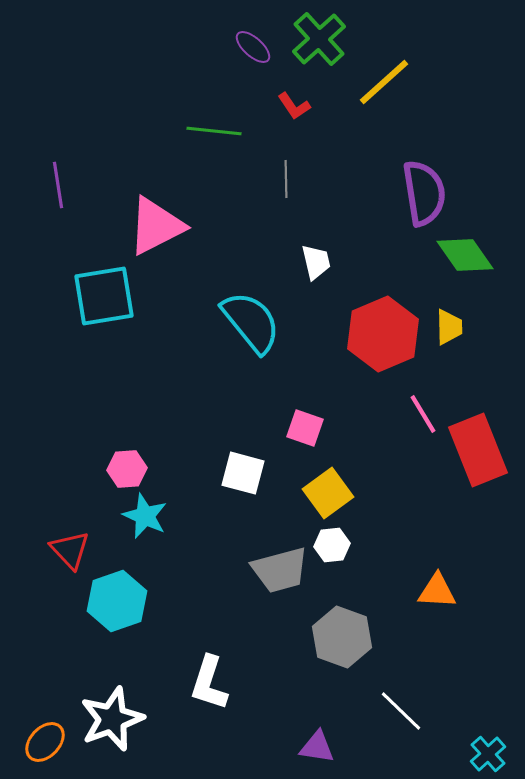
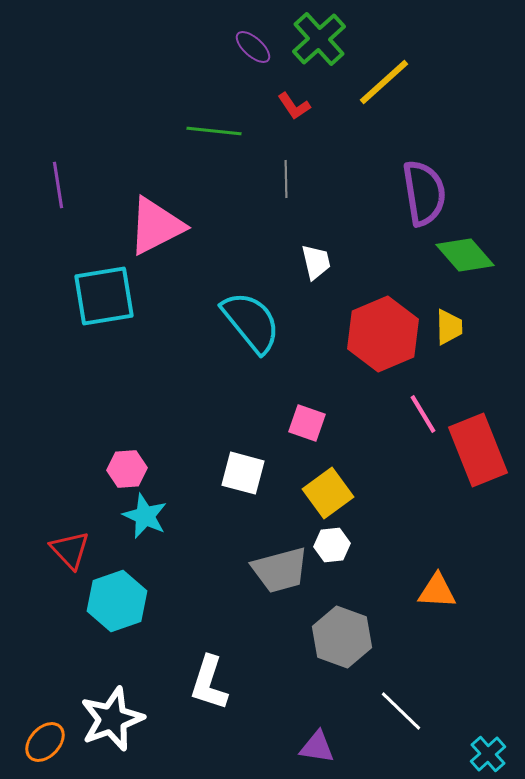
green diamond: rotated 6 degrees counterclockwise
pink square: moved 2 px right, 5 px up
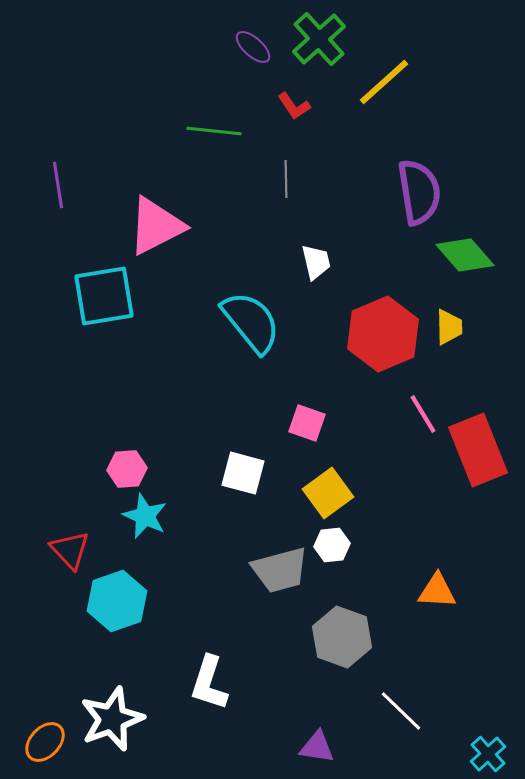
purple semicircle: moved 5 px left, 1 px up
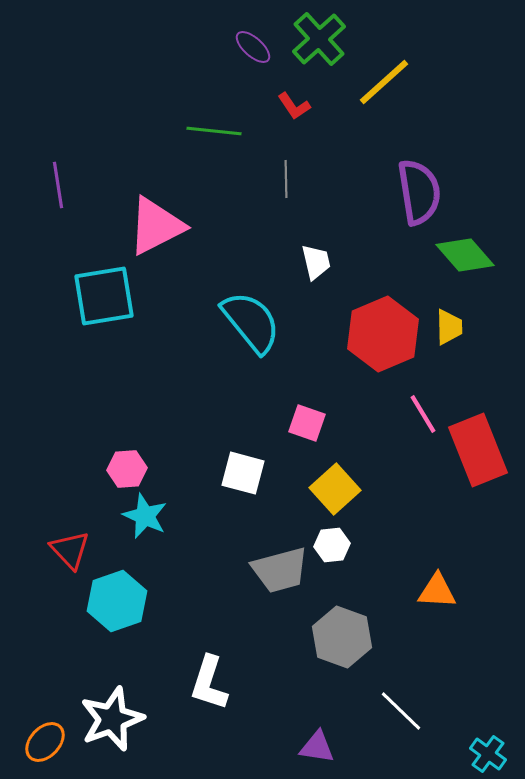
yellow square: moved 7 px right, 4 px up; rotated 6 degrees counterclockwise
cyan cross: rotated 12 degrees counterclockwise
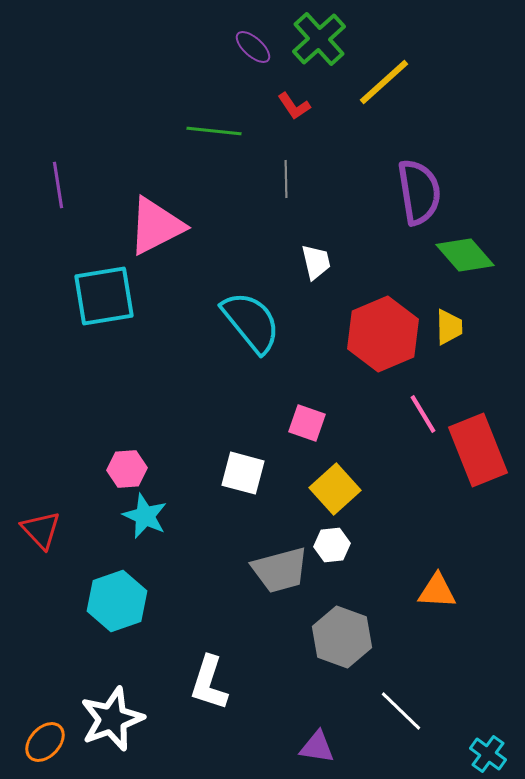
red triangle: moved 29 px left, 20 px up
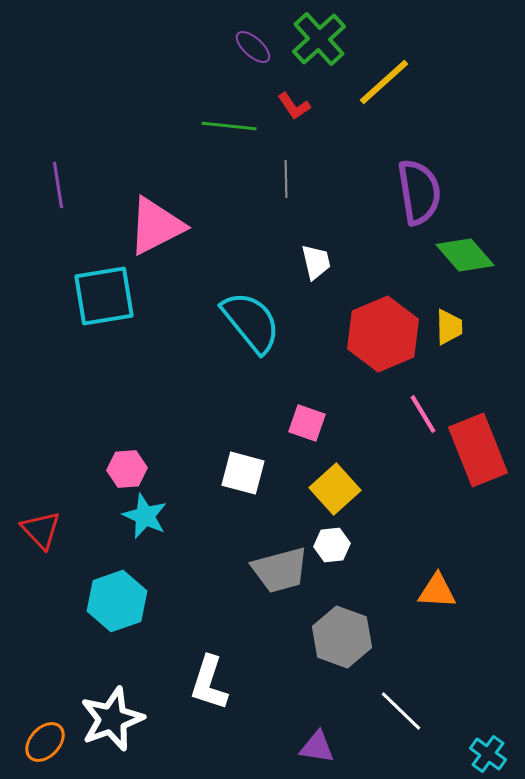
green line: moved 15 px right, 5 px up
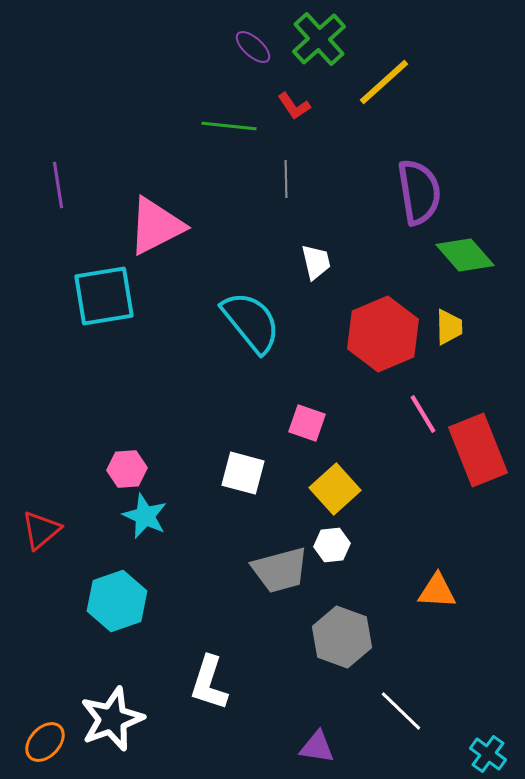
red triangle: rotated 33 degrees clockwise
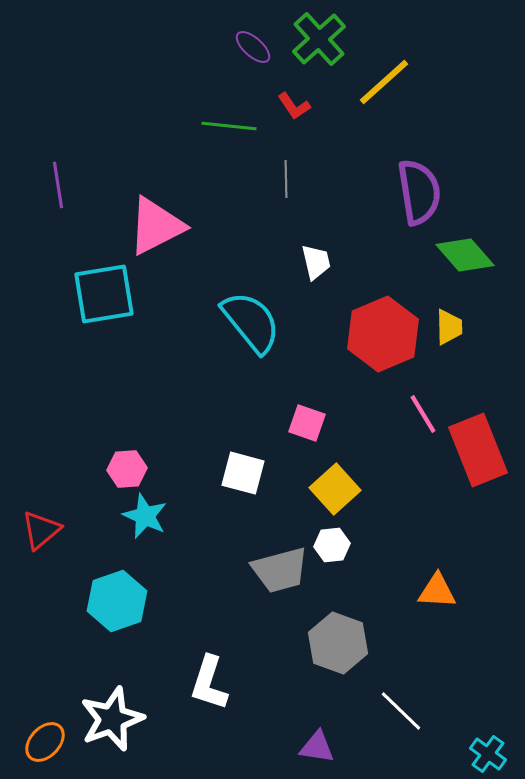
cyan square: moved 2 px up
gray hexagon: moved 4 px left, 6 px down
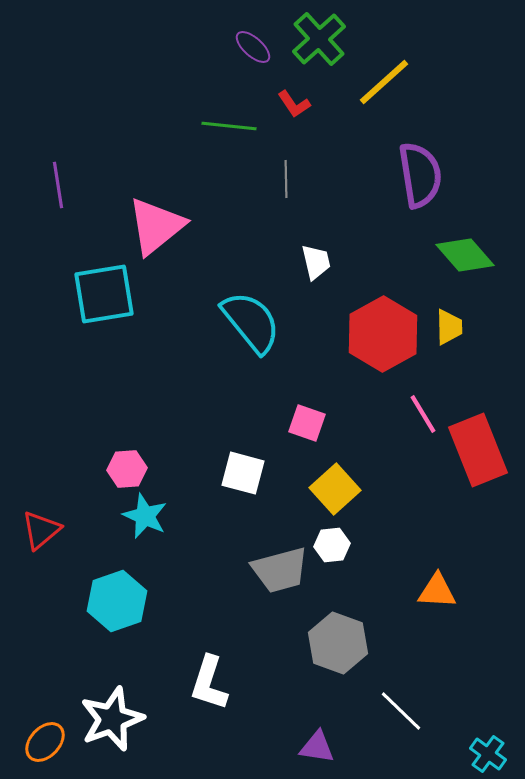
red L-shape: moved 2 px up
purple semicircle: moved 1 px right, 17 px up
pink triangle: rotated 12 degrees counterclockwise
red hexagon: rotated 6 degrees counterclockwise
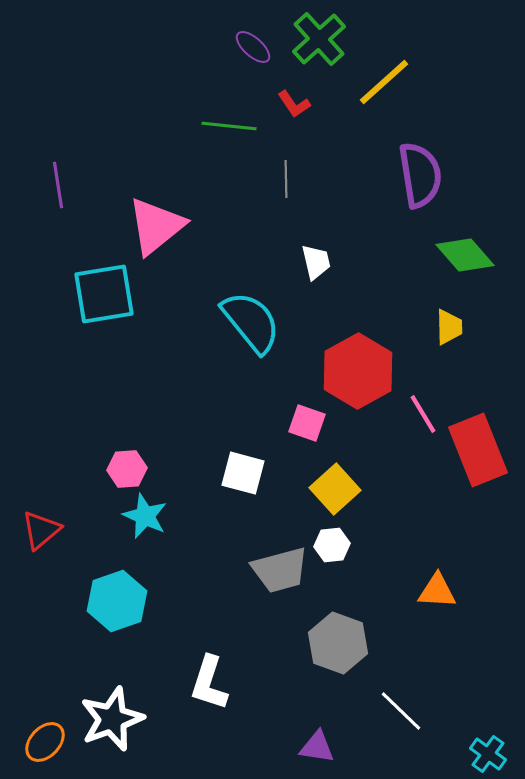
red hexagon: moved 25 px left, 37 px down
